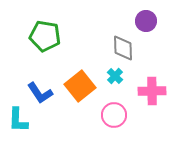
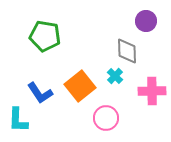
gray diamond: moved 4 px right, 3 px down
pink circle: moved 8 px left, 3 px down
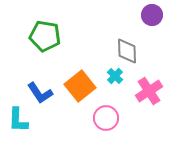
purple circle: moved 6 px right, 6 px up
pink cross: moved 3 px left; rotated 32 degrees counterclockwise
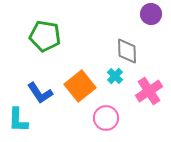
purple circle: moved 1 px left, 1 px up
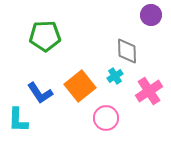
purple circle: moved 1 px down
green pentagon: rotated 12 degrees counterclockwise
cyan cross: rotated 14 degrees clockwise
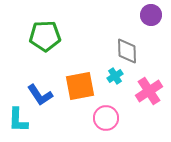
orange square: rotated 28 degrees clockwise
blue L-shape: moved 2 px down
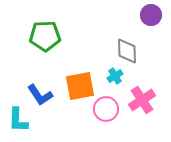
pink cross: moved 7 px left, 9 px down
pink circle: moved 9 px up
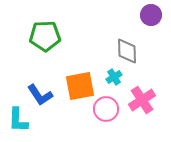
cyan cross: moved 1 px left, 1 px down
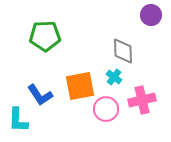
gray diamond: moved 4 px left
cyan cross: rotated 21 degrees counterclockwise
pink cross: rotated 20 degrees clockwise
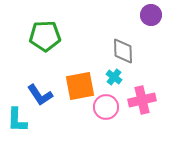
pink circle: moved 2 px up
cyan L-shape: moved 1 px left
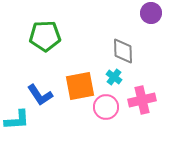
purple circle: moved 2 px up
cyan L-shape: rotated 96 degrees counterclockwise
